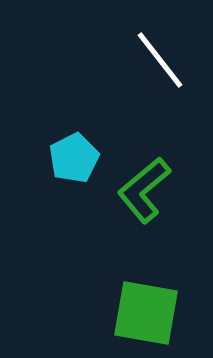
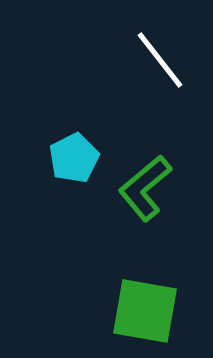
green L-shape: moved 1 px right, 2 px up
green square: moved 1 px left, 2 px up
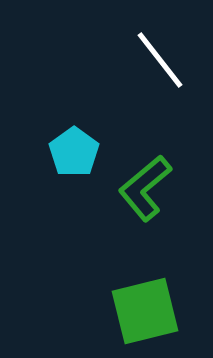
cyan pentagon: moved 6 px up; rotated 9 degrees counterclockwise
green square: rotated 24 degrees counterclockwise
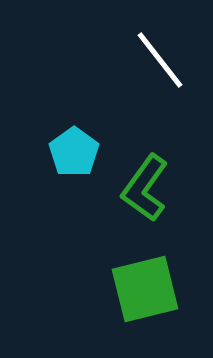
green L-shape: rotated 14 degrees counterclockwise
green square: moved 22 px up
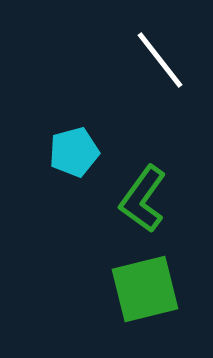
cyan pentagon: rotated 21 degrees clockwise
green L-shape: moved 2 px left, 11 px down
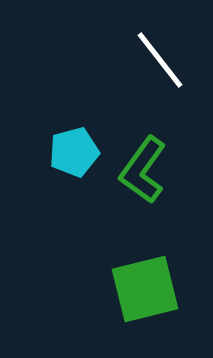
green L-shape: moved 29 px up
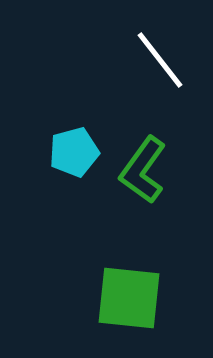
green square: moved 16 px left, 9 px down; rotated 20 degrees clockwise
